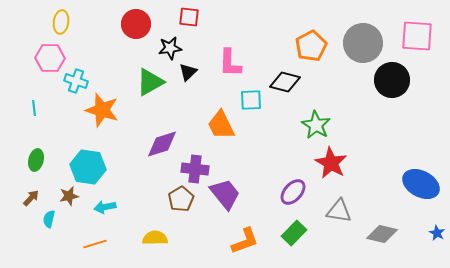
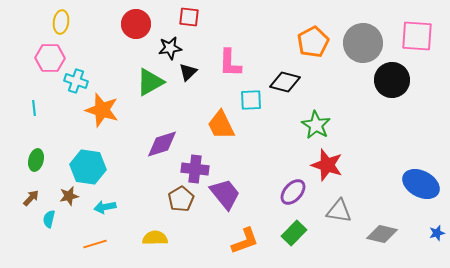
orange pentagon: moved 2 px right, 4 px up
red star: moved 4 px left, 2 px down; rotated 12 degrees counterclockwise
blue star: rotated 28 degrees clockwise
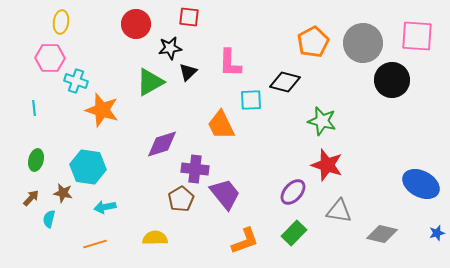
green star: moved 6 px right, 4 px up; rotated 16 degrees counterclockwise
brown star: moved 6 px left, 3 px up; rotated 24 degrees clockwise
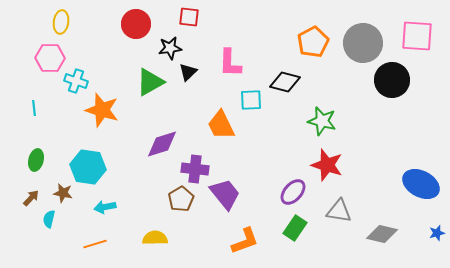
green rectangle: moved 1 px right, 5 px up; rotated 10 degrees counterclockwise
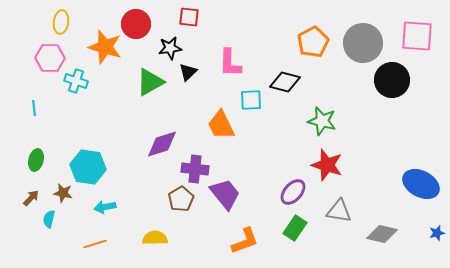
orange star: moved 3 px right, 63 px up
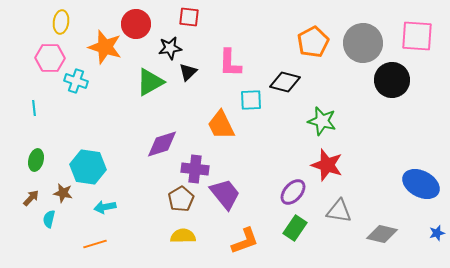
yellow semicircle: moved 28 px right, 2 px up
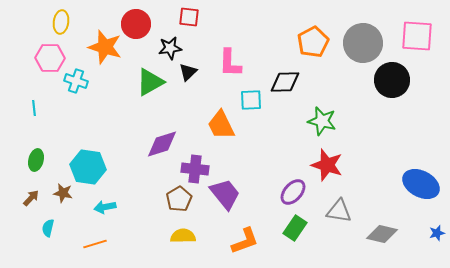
black diamond: rotated 16 degrees counterclockwise
brown pentagon: moved 2 px left
cyan semicircle: moved 1 px left, 9 px down
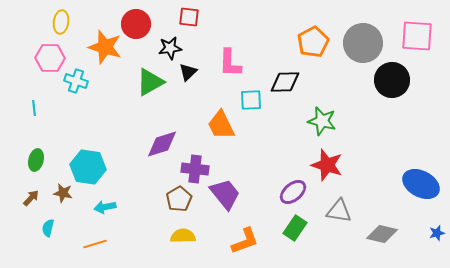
purple ellipse: rotated 8 degrees clockwise
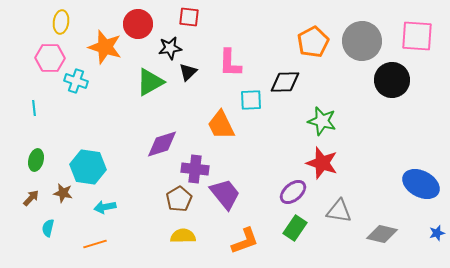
red circle: moved 2 px right
gray circle: moved 1 px left, 2 px up
red star: moved 5 px left, 2 px up
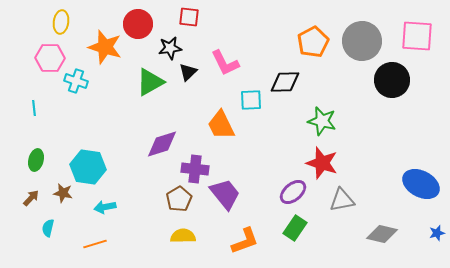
pink L-shape: moved 5 px left; rotated 28 degrees counterclockwise
gray triangle: moved 3 px right, 11 px up; rotated 20 degrees counterclockwise
